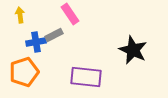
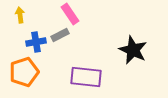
gray rectangle: moved 6 px right
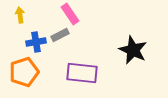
purple rectangle: moved 4 px left, 4 px up
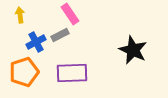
blue cross: rotated 18 degrees counterclockwise
purple rectangle: moved 10 px left; rotated 8 degrees counterclockwise
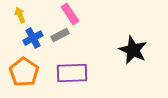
yellow arrow: rotated 14 degrees counterclockwise
blue cross: moved 3 px left, 4 px up
orange pentagon: rotated 20 degrees counterclockwise
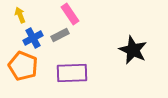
orange pentagon: moved 1 px left, 6 px up; rotated 12 degrees counterclockwise
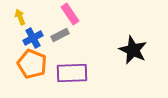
yellow arrow: moved 2 px down
orange pentagon: moved 9 px right, 2 px up
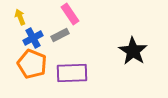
black star: moved 1 px down; rotated 8 degrees clockwise
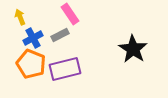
black star: moved 2 px up
orange pentagon: moved 1 px left
purple rectangle: moved 7 px left, 4 px up; rotated 12 degrees counterclockwise
